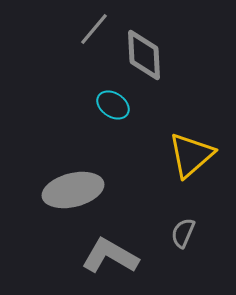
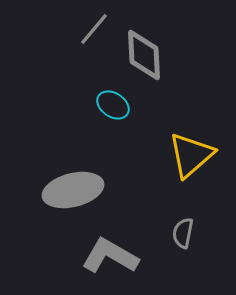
gray semicircle: rotated 12 degrees counterclockwise
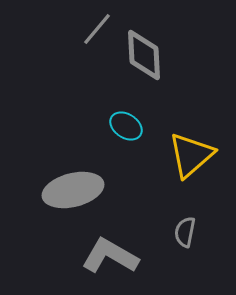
gray line: moved 3 px right
cyan ellipse: moved 13 px right, 21 px down
gray semicircle: moved 2 px right, 1 px up
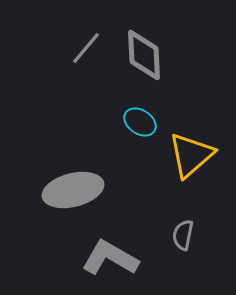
gray line: moved 11 px left, 19 px down
cyan ellipse: moved 14 px right, 4 px up
gray semicircle: moved 2 px left, 3 px down
gray L-shape: moved 2 px down
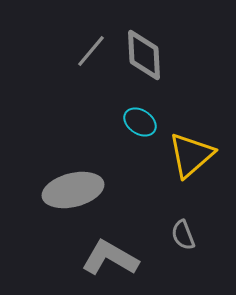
gray line: moved 5 px right, 3 px down
gray semicircle: rotated 32 degrees counterclockwise
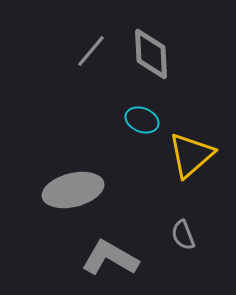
gray diamond: moved 7 px right, 1 px up
cyan ellipse: moved 2 px right, 2 px up; rotated 12 degrees counterclockwise
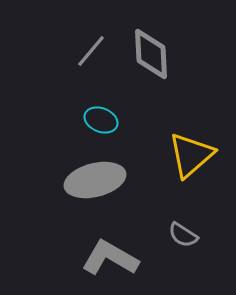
cyan ellipse: moved 41 px left
gray ellipse: moved 22 px right, 10 px up
gray semicircle: rotated 36 degrees counterclockwise
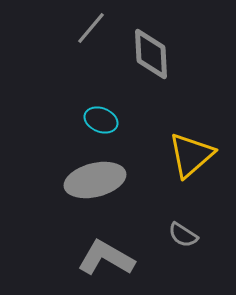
gray line: moved 23 px up
gray L-shape: moved 4 px left
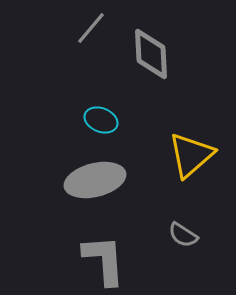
gray L-shape: moved 2 px left, 2 px down; rotated 56 degrees clockwise
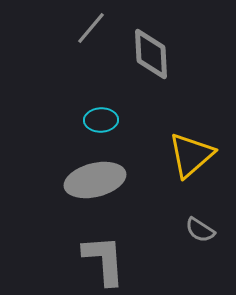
cyan ellipse: rotated 24 degrees counterclockwise
gray semicircle: moved 17 px right, 5 px up
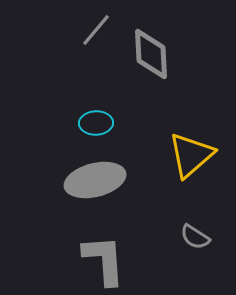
gray line: moved 5 px right, 2 px down
cyan ellipse: moved 5 px left, 3 px down
gray semicircle: moved 5 px left, 7 px down
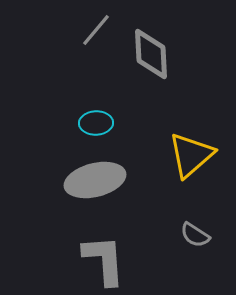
gray semicircle: moved 2 px up
